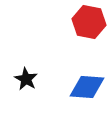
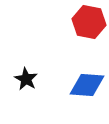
blue diamond: moved 2 px up
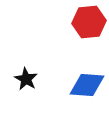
red hexagon: rotated 16 degrees counterclockwise
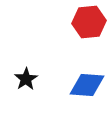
black star: rotated 10 degrees clockwise
